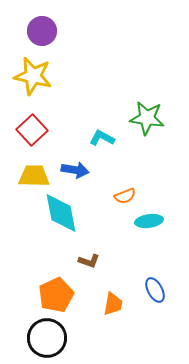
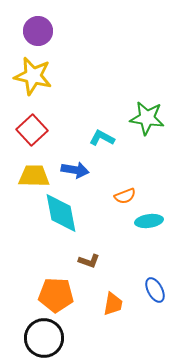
purple circle: moved 4 px left
orange pentagon: rotated 28 degrees clockwise
black circle: moved 3 px left
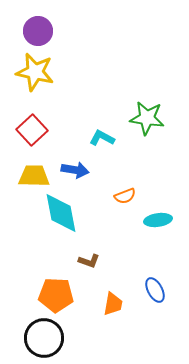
yellow star: moved 2 px right, 4 px up
cyan ellipse: moved 9 px right, 1 px up
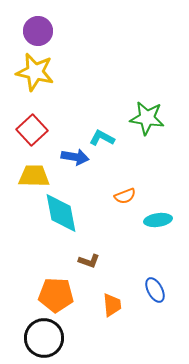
blue arrow: moved 13 px up
orange trapezoid: moved 1 px left, 1 px down; rotated 15 degrees counterclockwise
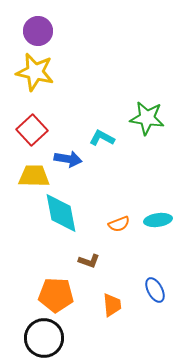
blue arrow: moved 7 px left, 2 px down
orange semicircle: moved 6 px left, 28 px down
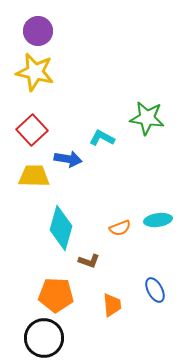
cyan diamond: moved 15 px down; rotated 27 degrees clockwise
orange semicircle: moved 1 px right, 4 px down
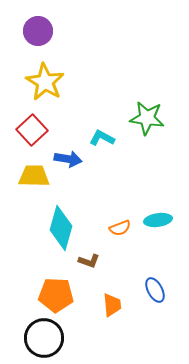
yellow star: moved 10 px right, 10 px down; rotated 18 degrees clockwise
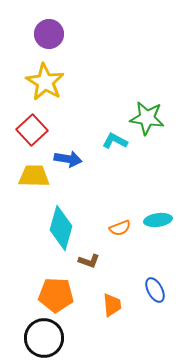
purple circle: moved 11 px right, 3 px down
cyan L-shape: moved 13 px right, 3 px down
